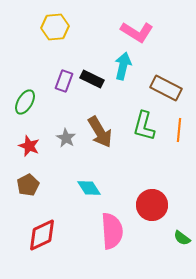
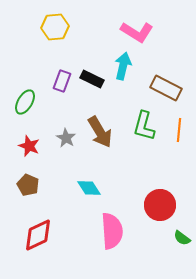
purple rectangle: moved 2 px left
brown pentagon: rotated 20 degrees counterclockwise
red circle: moved 8 px right
red diamond: moved 4 px left
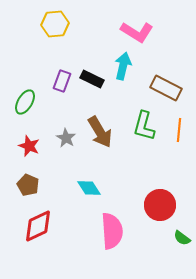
yellow hexagon: moved 3 px up
red diamond: moved 9 px up
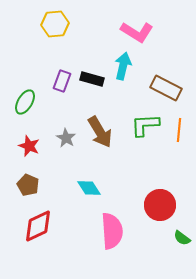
black rectangle: rotated 10 degrees counterclockwise
green L-shape: moved 1 px right, 1 px up; rotated 72 degrees clockwise
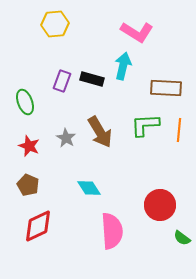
brown rectangle: rotated 24 degrees counterclockwise
green ellipse: rotated 50 degrees counterclockwise
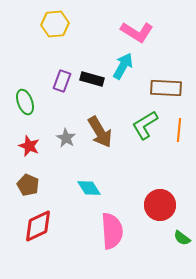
cyan arrow: rotated 16 degrees clockwise
green L-shape: rotated 28 degrees counterclockwise
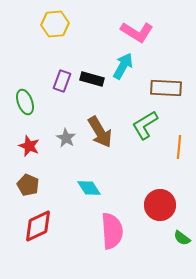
orange line: moved 17 px down
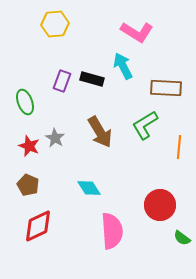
cyan arrow: rotated 56 degrees counterclockwise
gray star: moved 11 px left
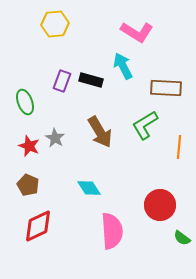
black rectangle: moved 1 px left, 1 px down
